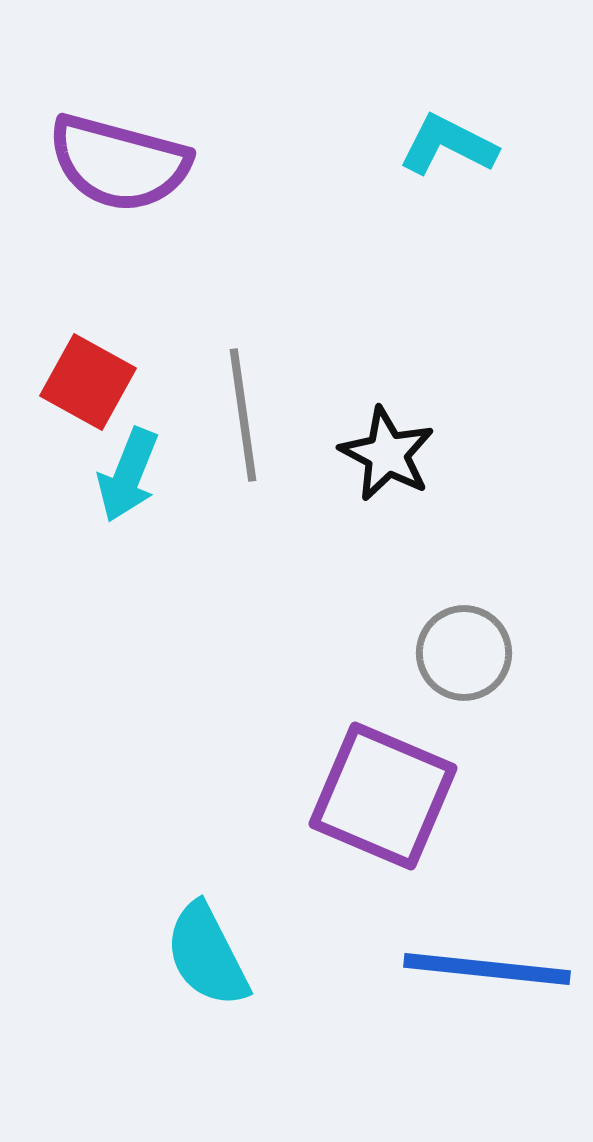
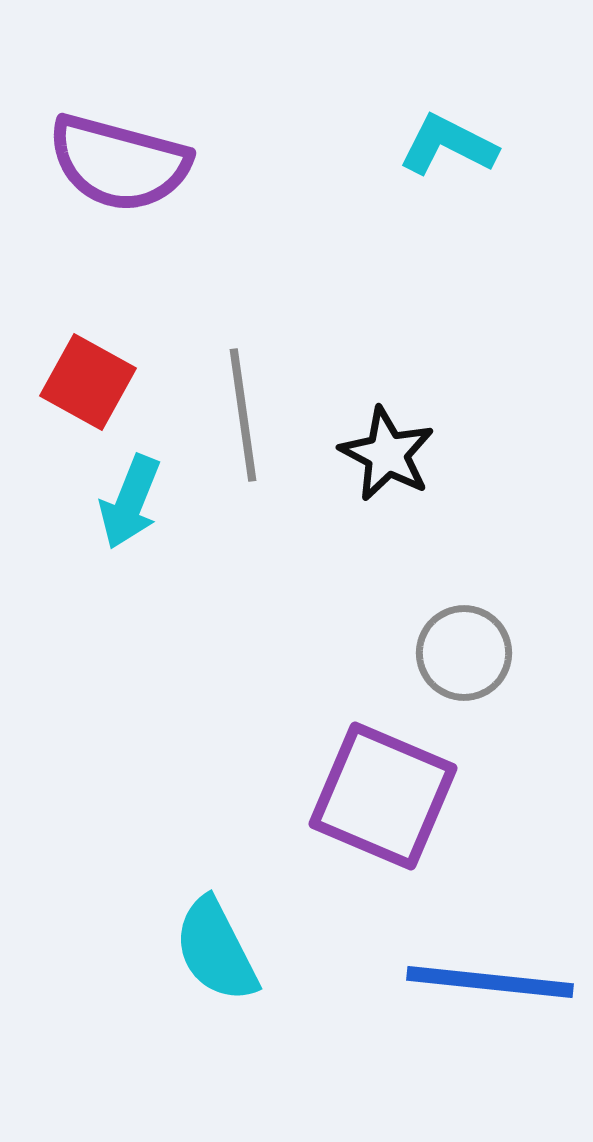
cyan arrow: moved 2 px right, 27 px down
cyan semicircle: moved 9 px right, 5 px up
blue line: moved 3 px right, 13 px down
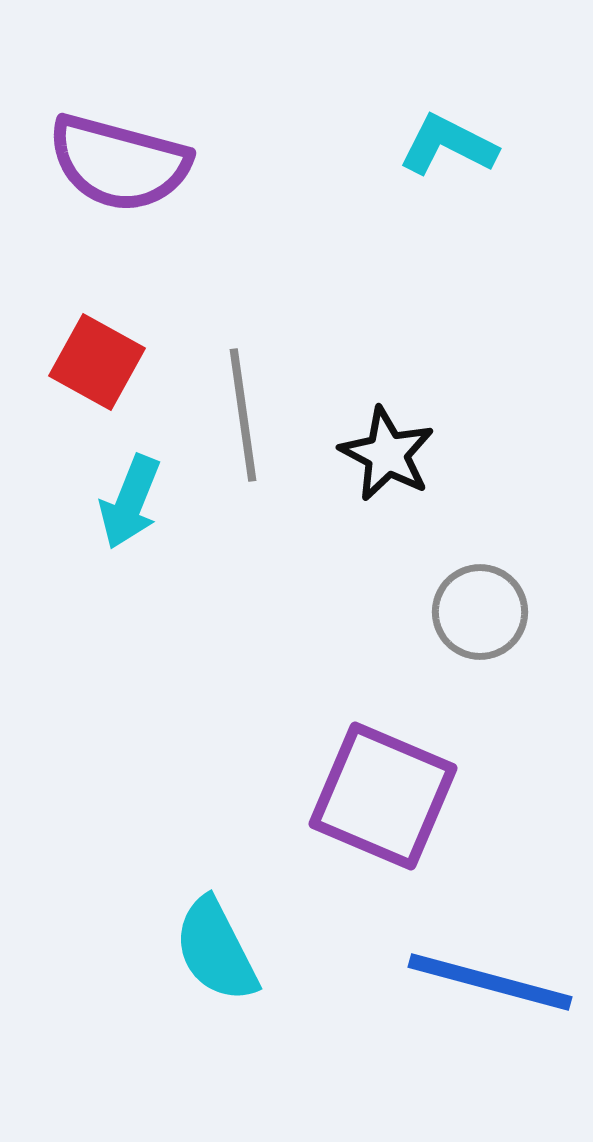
red square: moved 9 px right, 20 px up
gray circle: moved 16 px right, 41 px up
blue line: rotated 9 degrees clockwise
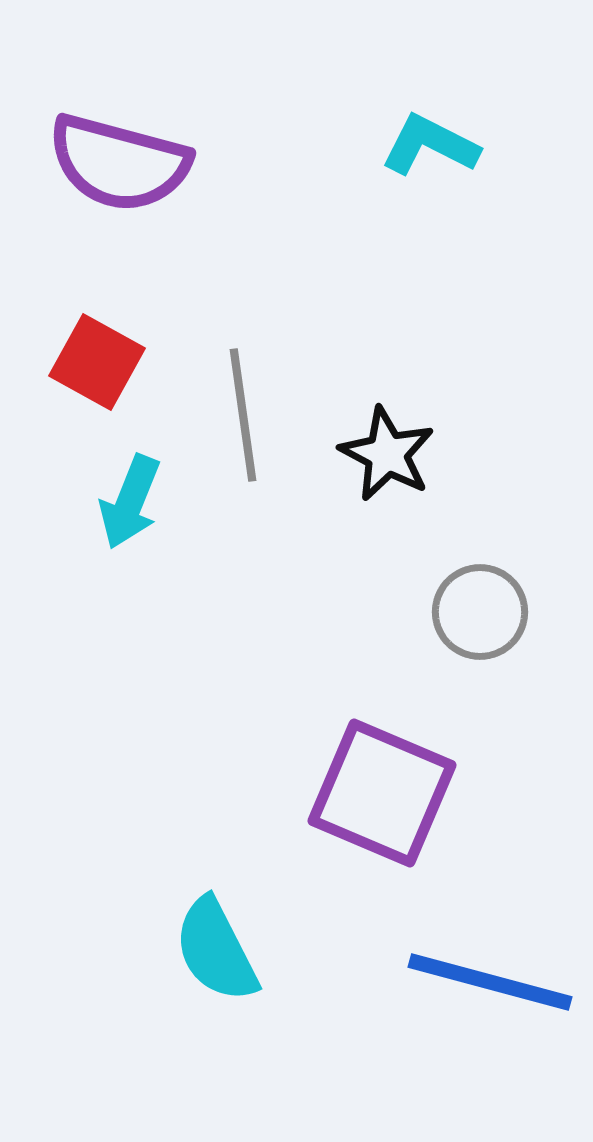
cyan L-shape: moved 18 px left
purple square: moved 1 px left, 3 px up
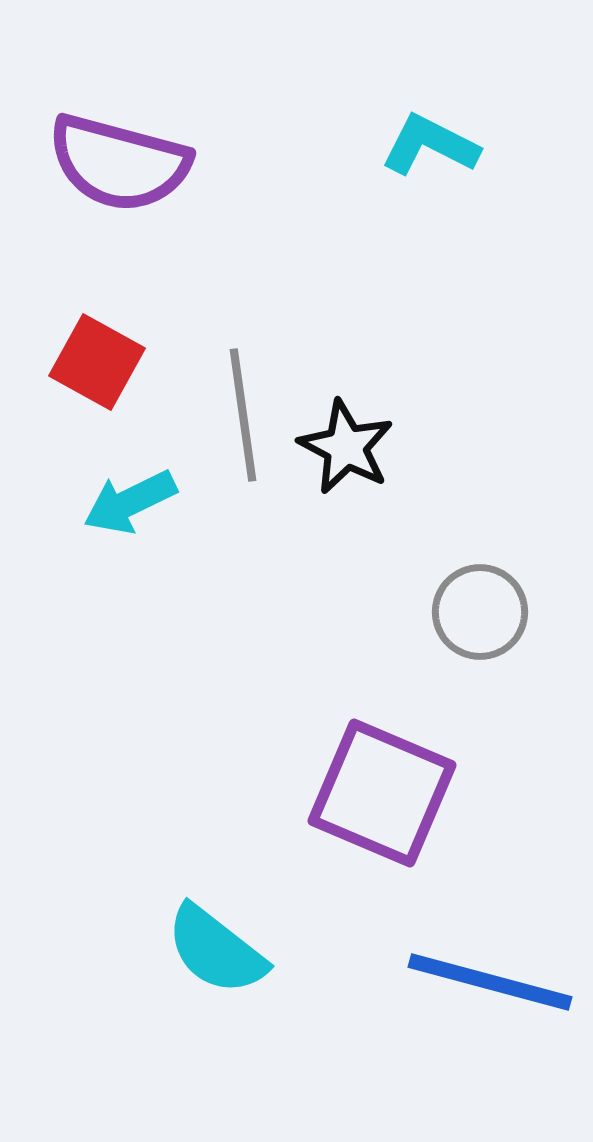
black star: moved 41 px left, 7 px up
cyan arrow: rotated 42 degrees clockwise
cyan semicircle: rotated 25 degrees counterclockwise
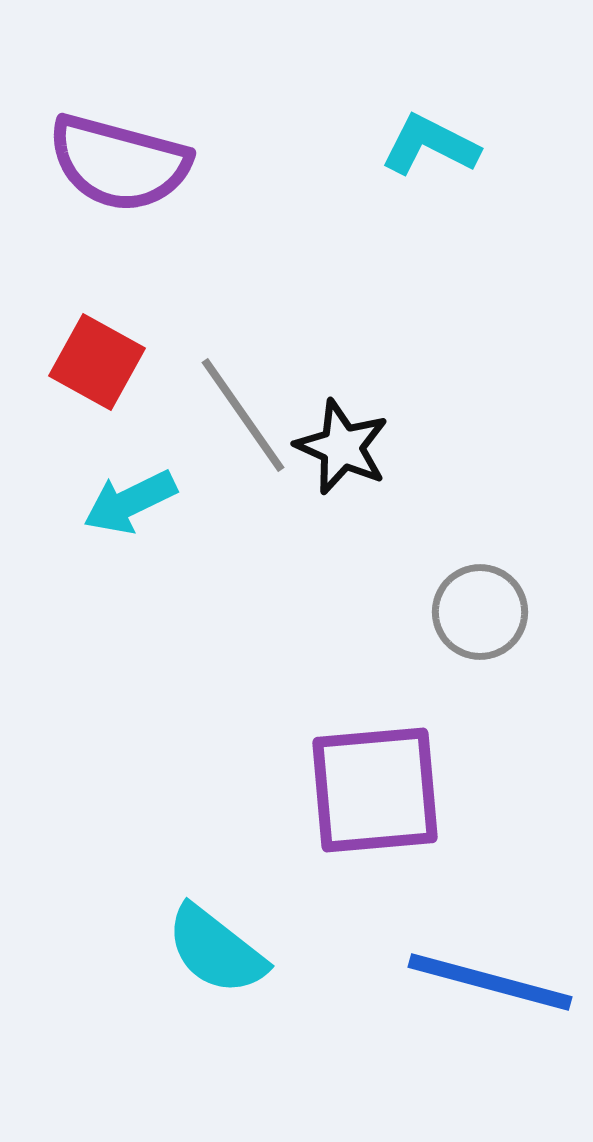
gray line: rotated 27 degrees counterclockwise
black star: moved 4 px left; rotated 4 degrees counterclockwise
purple square: moved 7 px left, 3 px up; rotated 28 degrees counterclockwise
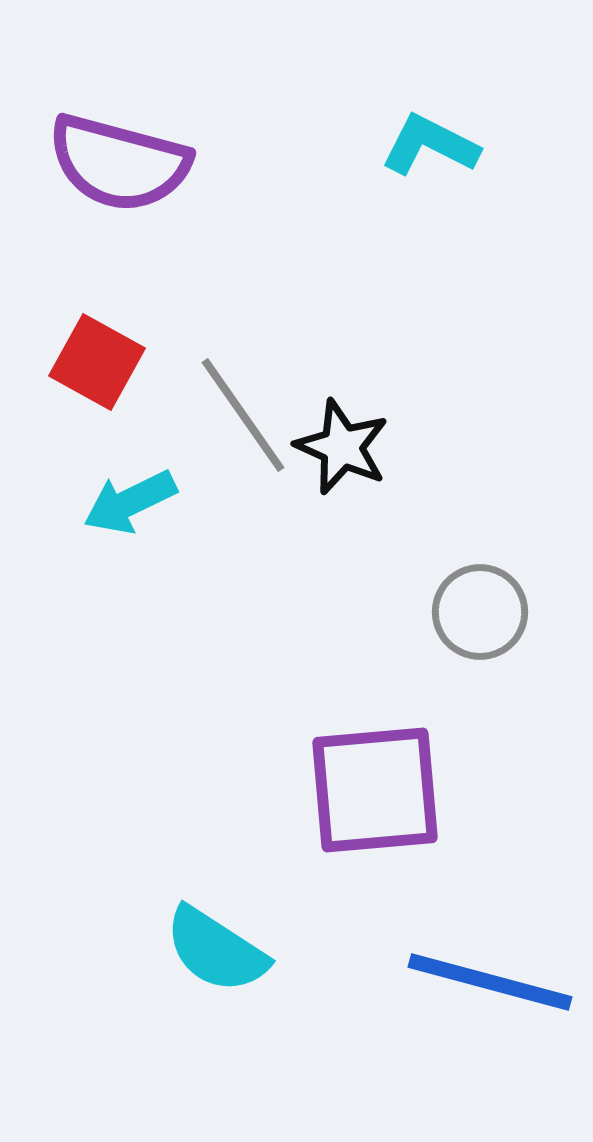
cyan semicircle: rotated 5 degrees counterclockwise
